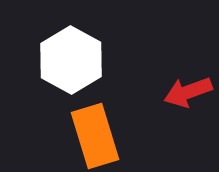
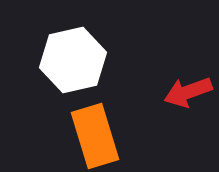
white hexagon: moved 2 px right; rotated 18 degrees clockwise
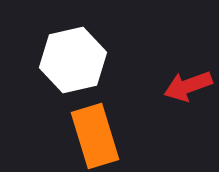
red arrow: moved 6 px up
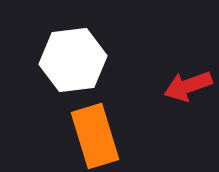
white hexagon: rotated 6 degrees clockwise
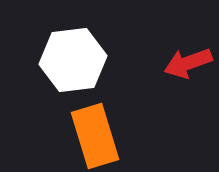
red arrow: moved 23 px up
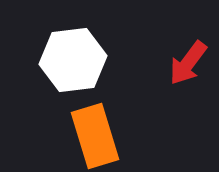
red arrow: rotated 33 degrees counterclockwise
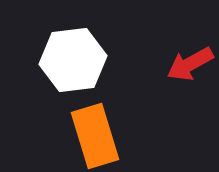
red arrow: moved 2 px right, 1 px down; rotated 24 degrees clockwise
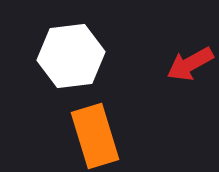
white hexagon: moved 2 px left, 4 px up
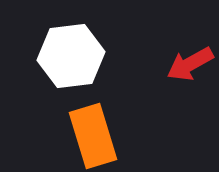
orange rectangle: moved 2 px left
